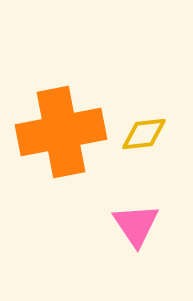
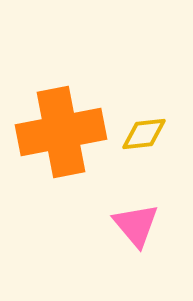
pink triangle: rotated 6 degrees counterclockwise
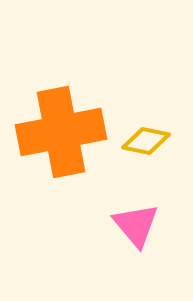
yellow diamond: moved 2 px right, 7 px down; rotated 18 degrees clockwise
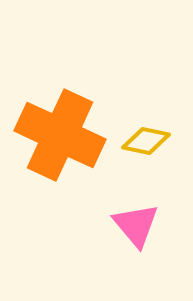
orange cross: moved 1 px left, 3 px down; rotated 36 degrees clockwise
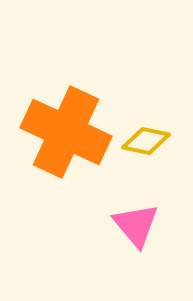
orange cross: moved 6 px right, 3 px up
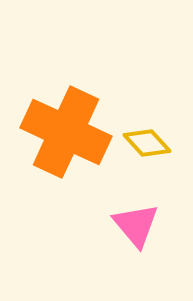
yellow diamond: moved 1 px right, 2 px down; rotated 36 degrees clockwise
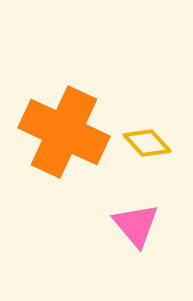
orange cross: moved 2 px left
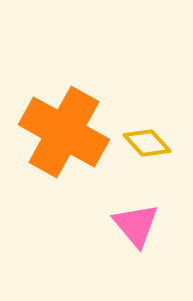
orange cross: rotated 4 degrees clockwise
